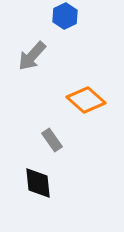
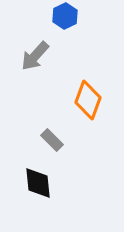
gray arrow: moved 3 px right
orange diamond: moved 2 px right; rotated 69 degrees clockwise
gray rectangle: rotated 10 degrees counterclockwise
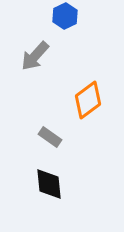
orange diamond: rotated 33 degrees clockwise
gray rectangle: moved 2 px left, 3 px up; rotated 10 degrees counterclockwise
black diamond: moved 11 px right, 1 px down
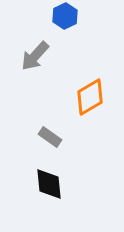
orange diamond: moved 2 px right, 3 px up; rotated 6 degrees clockwise
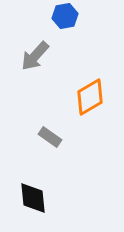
blue hexagon: rotated 15 degrees clockwise
black diamond: moved 16 px left, 14 px down
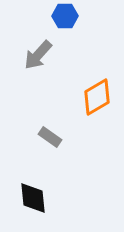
blue hexagon: rotated 10 degrees clockwise
gray arrow: moved 3 px right, 1 px up
orange diamond: moved 7 px right
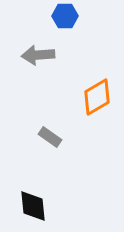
gray arrow: rotated 44 degrees clockwise
black diamond: moved 8 px down
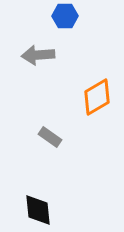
black diamond: moved 5 px right, 4 px down
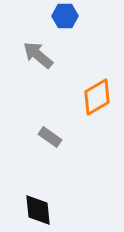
gray arrow: rotated 44 degrees clockwise
